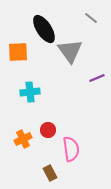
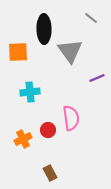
black ellipse: rotated 32 degrees clockwise
pink semicircle: moved 31 px up
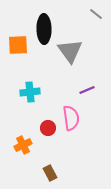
gray line: moved 5 px right, 4 px up
orange square: moved 7 px up
purple line: moved 10 px left, 12 px down
red circle: moved 2 px up
orange cross: moved 6 px down
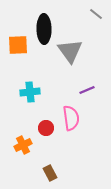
red circle: moved 2 px left
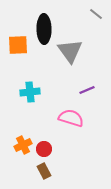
pink semicircle: rotated 65 degrees counterclockwise
red circle: moved 2 px left, 21 px down
brown rectangle: moved 6 px left, 2 px up
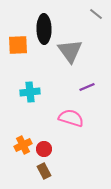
purple line: moved 3 px up
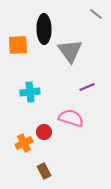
orange cross: moved 1 px right, 2 px up
red circle: moved 17 px up
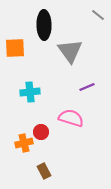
gray line: moved 2 px right, 1 px down
black ellipse: moved 4 px up
orange square: moved 3 px left, 3 px down
red circle: moved 3 px left
orange cross: rotated 12 degrees clockwise
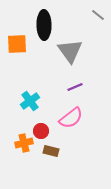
orange square: moved 2 px right, 4 px up
purple line: moved 12 px left
cyan cross: moved 9 px down; rotated 30 degrees counterclockwise
pink semicircle: rotated 125 degrees clockwise
red circle: moved 1 px up
brown rectangle: moved 7 px right, 20 px up; rotated 49 degrees counterclockwise
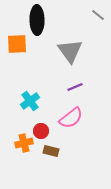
black ellipse: moved 7 px left, 5 px up
